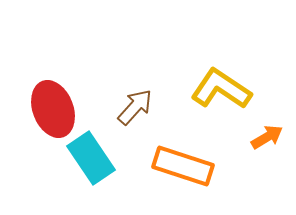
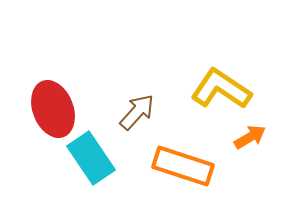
brown arrow: moved 2 px right, 5 px down
orange arrow: moved 17 px left
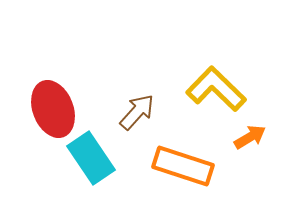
yellow L-shape: moved 5 px left; rotated 10 degrees clockwise
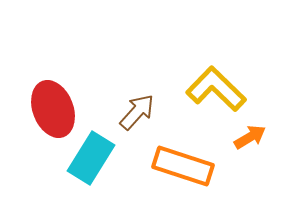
cyan rectangle: rotated 66 degrees clockwise
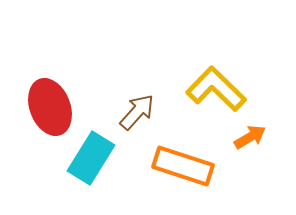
red ellipse: moved 3 px left, 2 px up
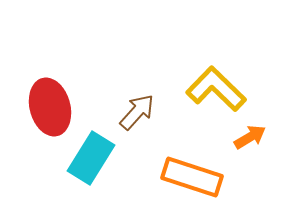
red ellipse: rotated 6 degrees clockwise
orange rectangle: moved 9 px right, 11 px down
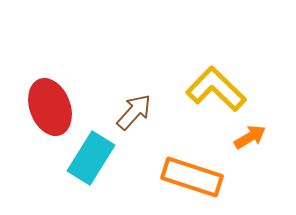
red ellipse: rotated 6 degrees counterclockwise
brown arrow: moved 3 px left
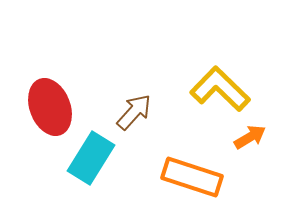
yellow L-shape: moved 4 px right
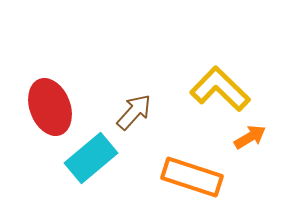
cyan rectangle: rotated 18 degrees clockwise
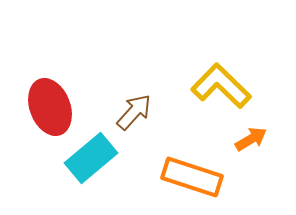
yellow L-shape: moved 1 px right, 3 px up
orange arrow: moved 1 px right, 2 px down
